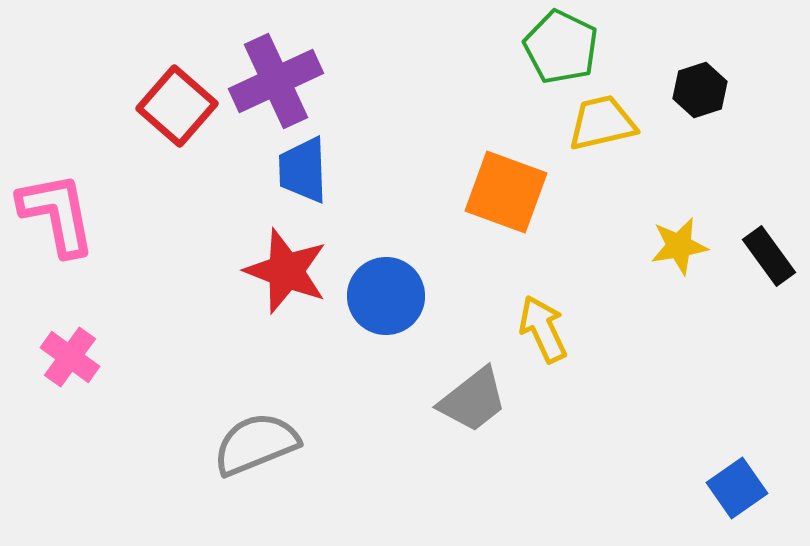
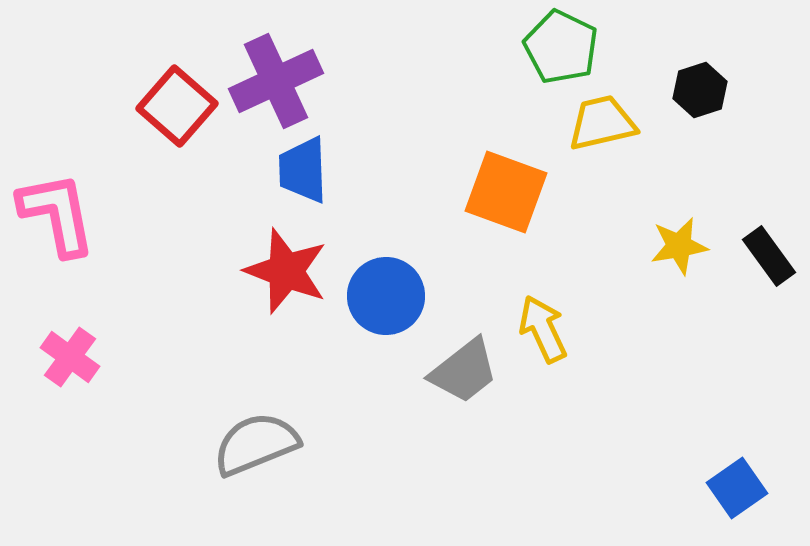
gray trapezoid: moved 9 px left, 29 px up
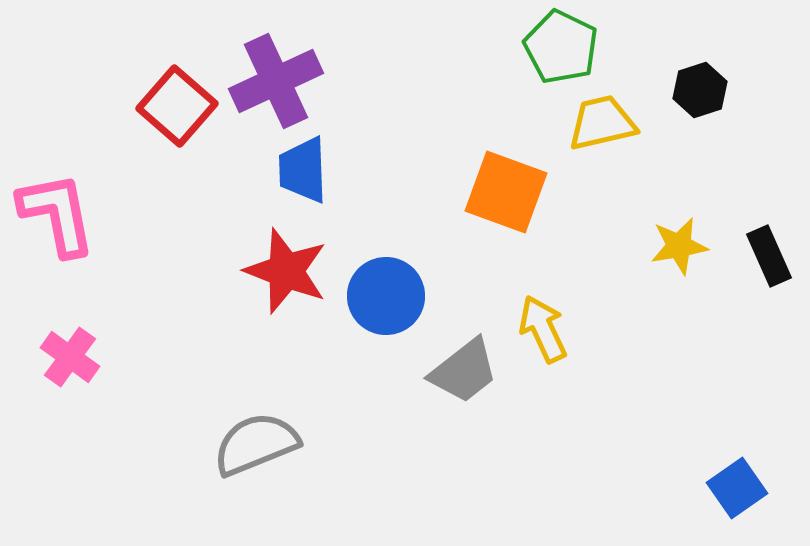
black rectangle: rotated 12 degrees clockwise
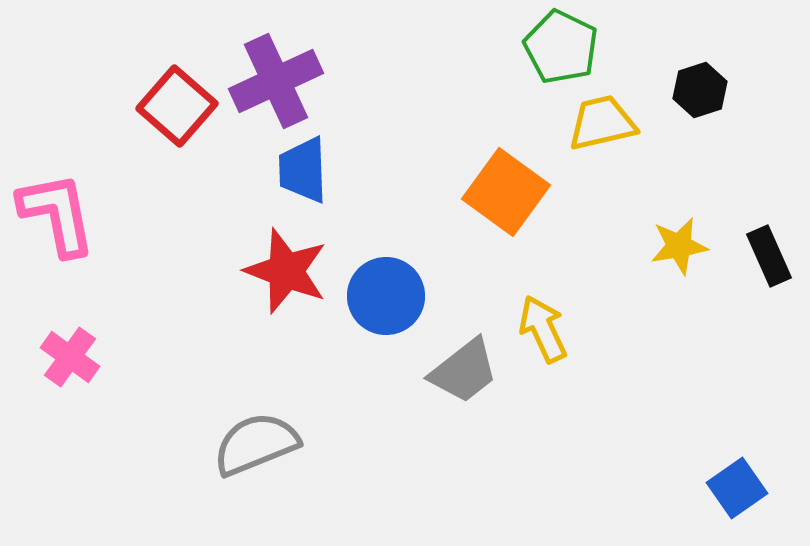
orange square: rotated 16 degrees clockwise
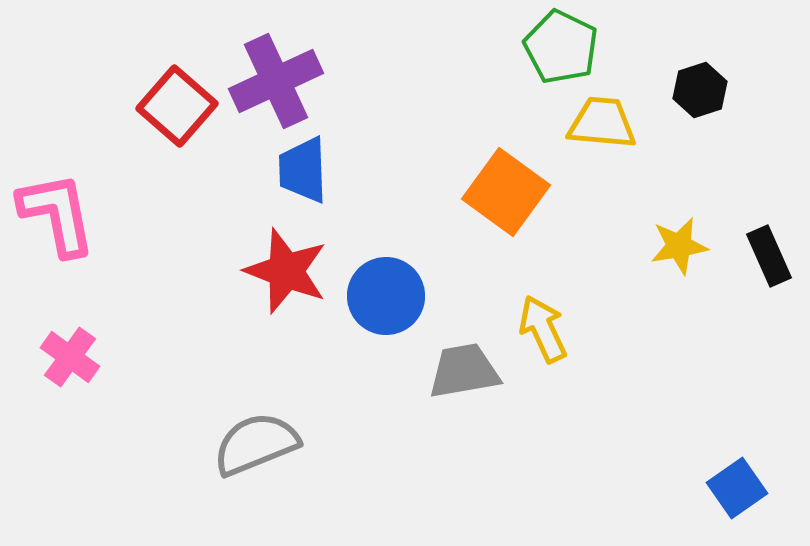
yellow trapezoid: rotated 18 degrees clockwise
gray trapezoid: rotated 152 degrees counterclockwise
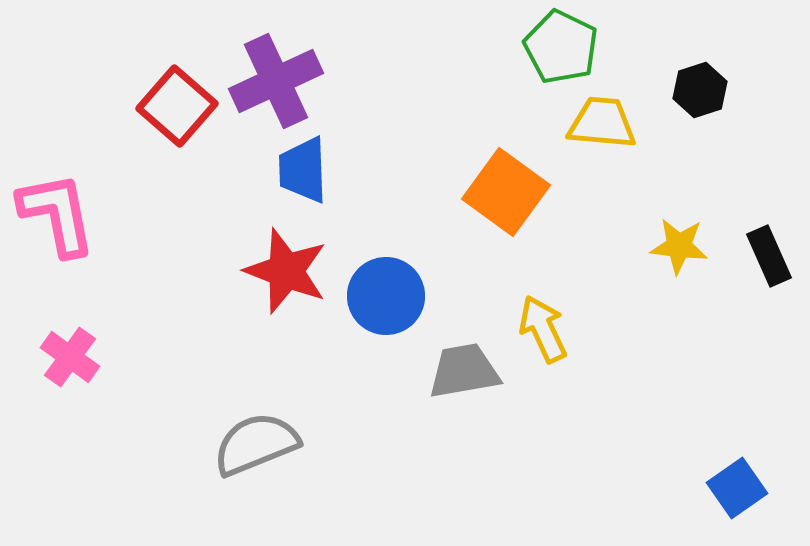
yellow star: rotated 16 degrees clockwise
